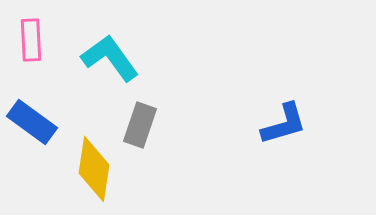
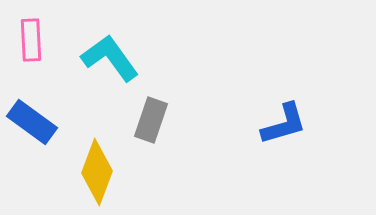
gray rectangle: moved 11 px right, 5 px up
yellow diamond: moved 3 px right, 3 px down; rotated 12 degrees clockwise
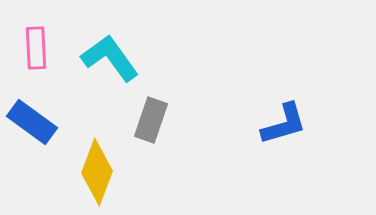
pink rectangle: moved 5 px right, 8 px down
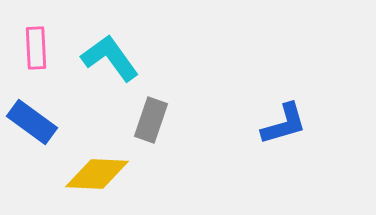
yellow diamond: moved 2 px down; rotated 72 degrees clockwise
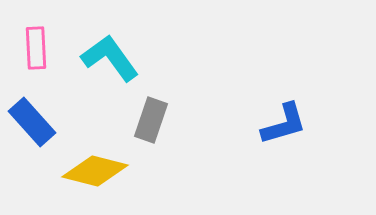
blue rectangle: rotated 12 degrees clockwise
yellow diamond: moved 2 px left, 3 px up; rotated 12 degrees clockwise
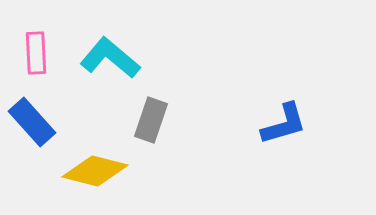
pink rectangle: moved 5 px down
cyan L-shape: rotated 14 degrees counterclockwise
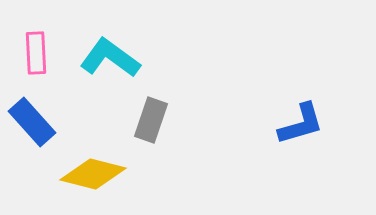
cyan L-shape: rotated 4 degrees counterclockwise
blue L-shape: moved 17 px right
yellow diamond: moved 2 px left, 3 px down
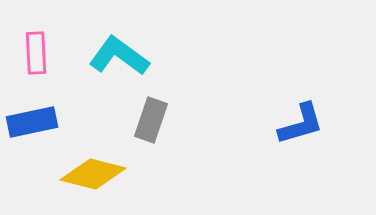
cyan L-shape: moved 9 px right, 2 px up
blue rectangle: rotated 60 degrees counterclockwise
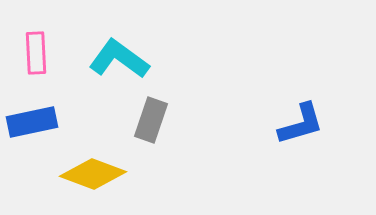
cyan L-shape: moved 3 px down
yellow diamond: rotated 6 degrees clockwise
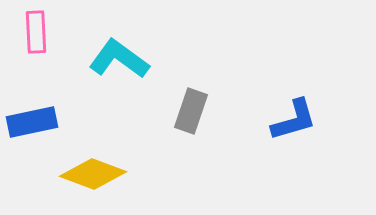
pink rectangle: moved 21 px up
gray rectangle: moved 40 px right, 9 px up
blue L-shape: moved 7 px left, 4 px up
